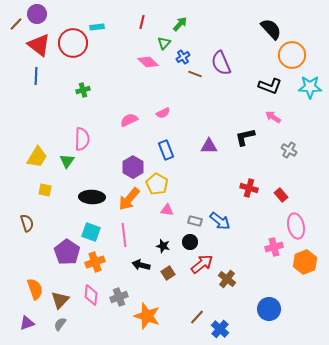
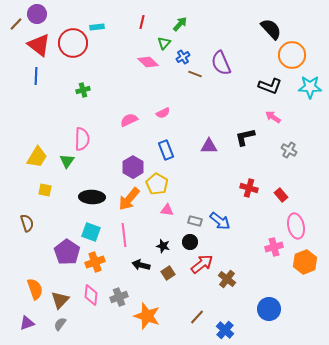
blue cross at (220, 329): moved 5 px right, 1 px down
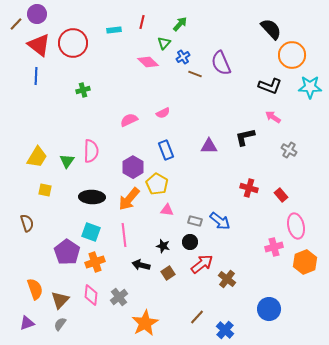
cyan rectangle at (97, 27): moved 17 px right, 3 px down
pink semicircle at (82, 139): moved 9 px right, 12 px down
gray cross at (119, 297): rotated 18 degrees counterclockwise
orange star at (147, 316): moved 2 px left, 7 px down; rotated 24 degrees clockwise
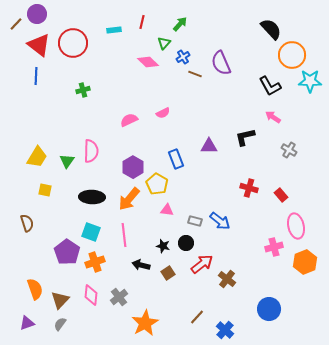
black L-shape at (270, 86): rotated 40 degrees clockwise
cyan star at (310, 87): moved 6 px up
blue rectangle at (166, 150): moved 10 px right, 9 px down
black circle at (190, 242): moved 4 px left, 1 px down
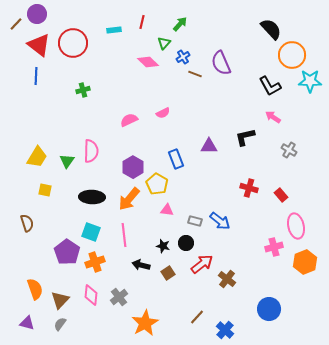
purple triangle at (27, 323): rotated 35 degrees clockwise
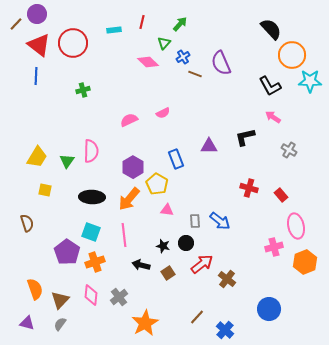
gray rectangle at (195, 221): rotated 72 degrees clockwise
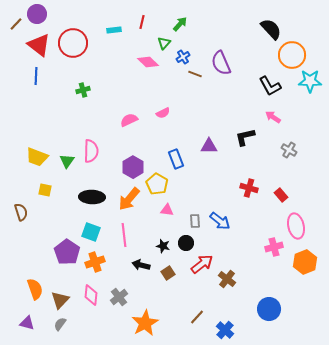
yellow trapezoid at (37, 157): rotated 80 degrees clockwise
brown semicircle at (27, 223): moved 6 px left, 11 px up
